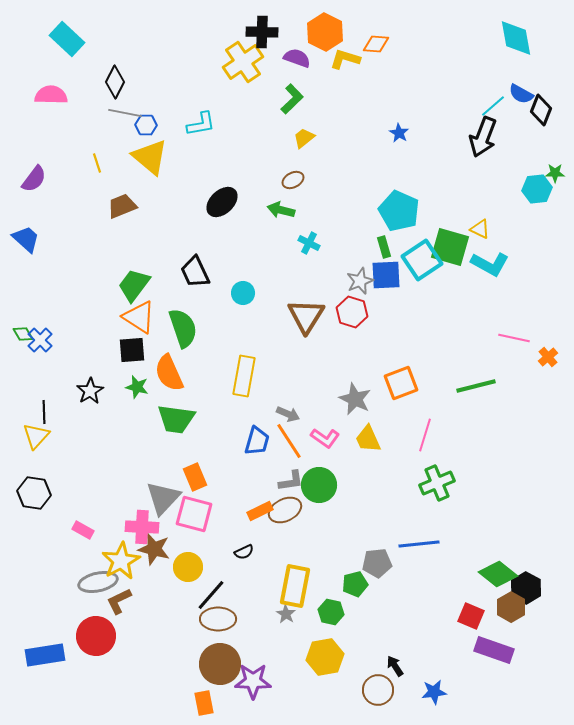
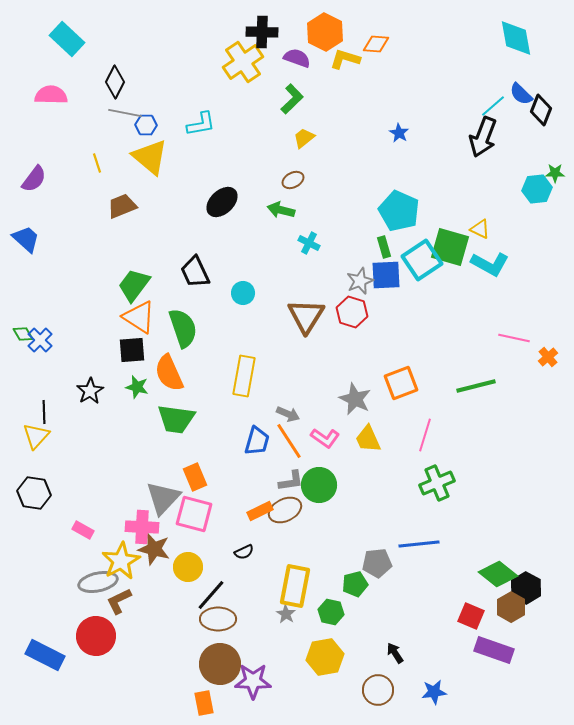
blue semicircle at (521, 94): rotated 15 degrees clockwise
blue rectangle at (45, 655): rotated 36 degrees clockwise
black arrow at (395, 666): moved 13 px up
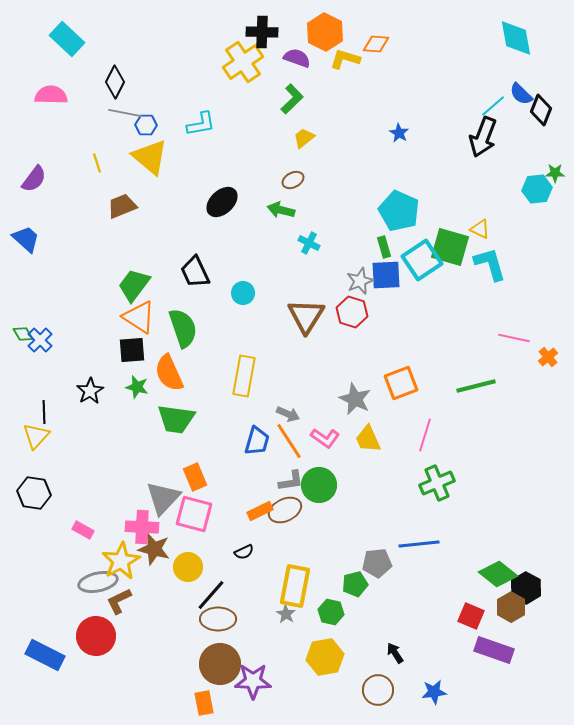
cyan L-shape at (490, 264): rotated 135 degrees counterclockwise
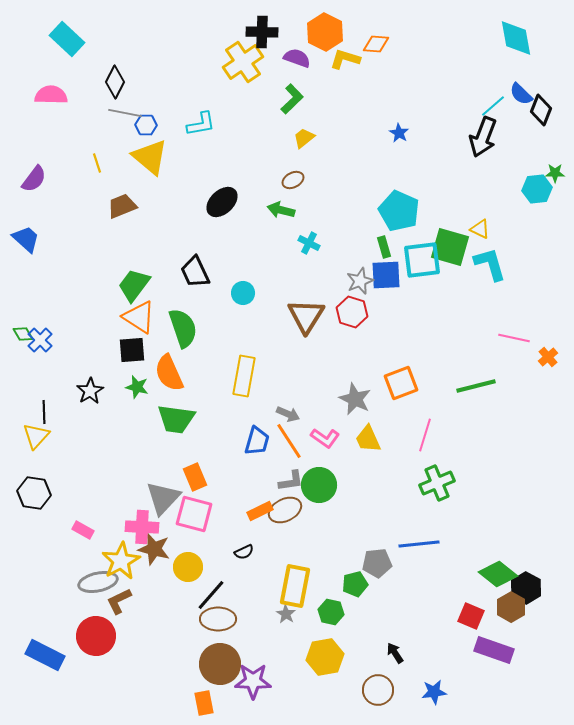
cyan square at (422, 260): rotated 27 degrees clockwise
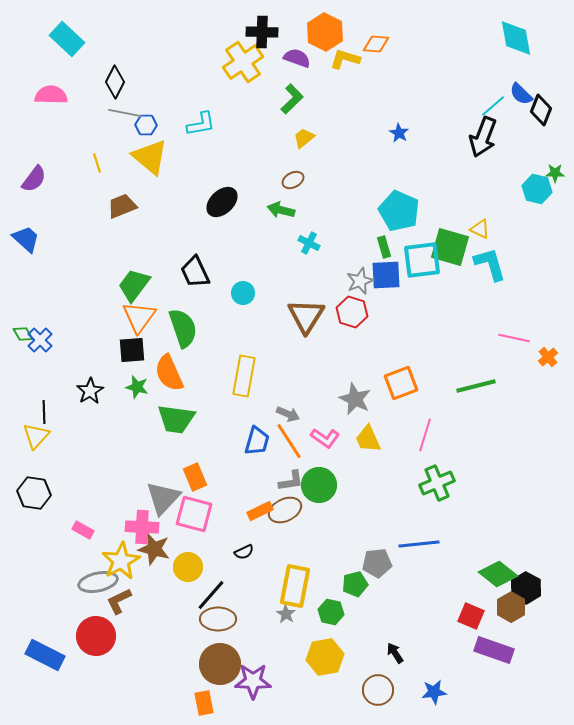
cyan hexagon at (537, 189): rotated 20 degrees clockwise
orange triangle at (139, 317): rotated 33 degrees clockwise
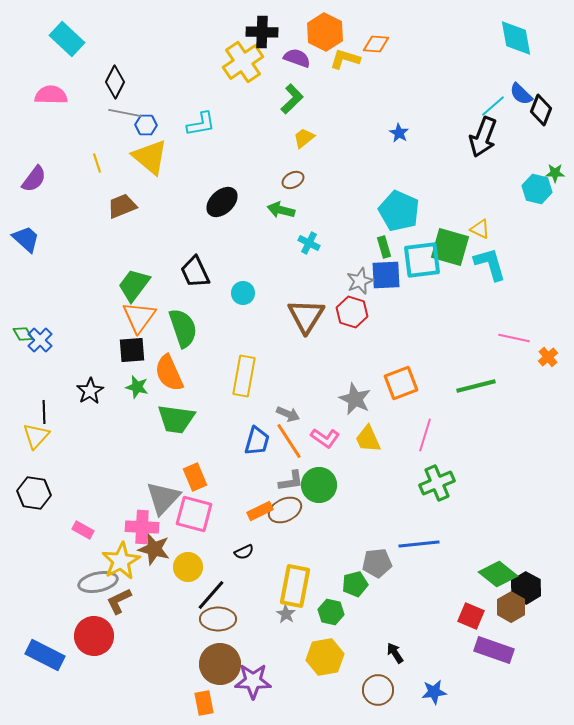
red circle at (96, 636): moved 2 px left
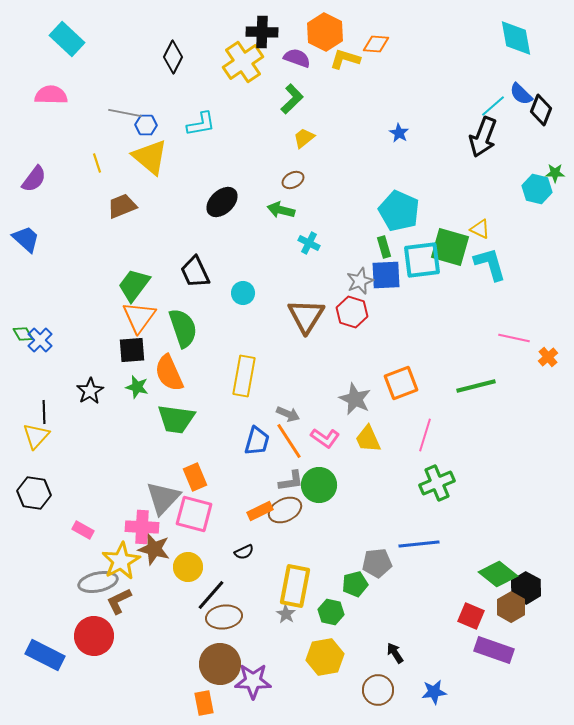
black diamond at (115, 82): moved 58 px right, 25 px up
brown ellipse at (218, 619): moved 6 px right, 2 px up; rotated 8 degrees counterclockwise
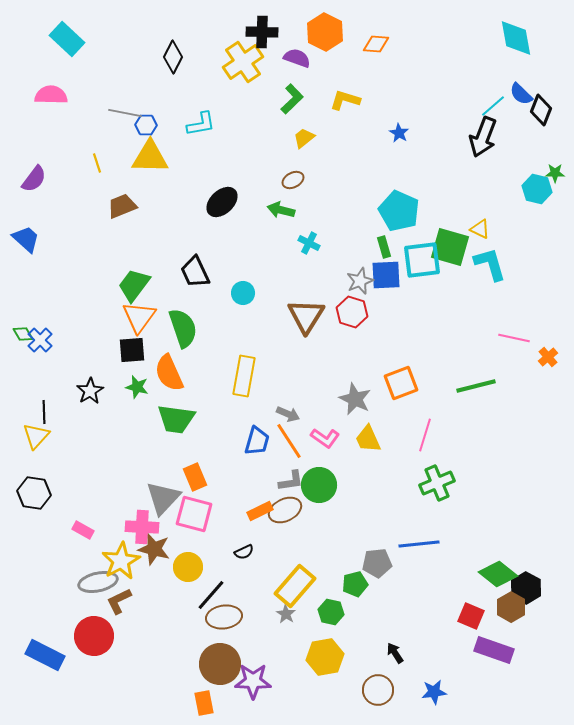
yellow L-shape at (345, 59): moved 41 px down
yellow triangle at (150, 157): rotated 39 degrees counterclockwise
yellow rectangle at (295, 586): rotated 30 degrees clockwise
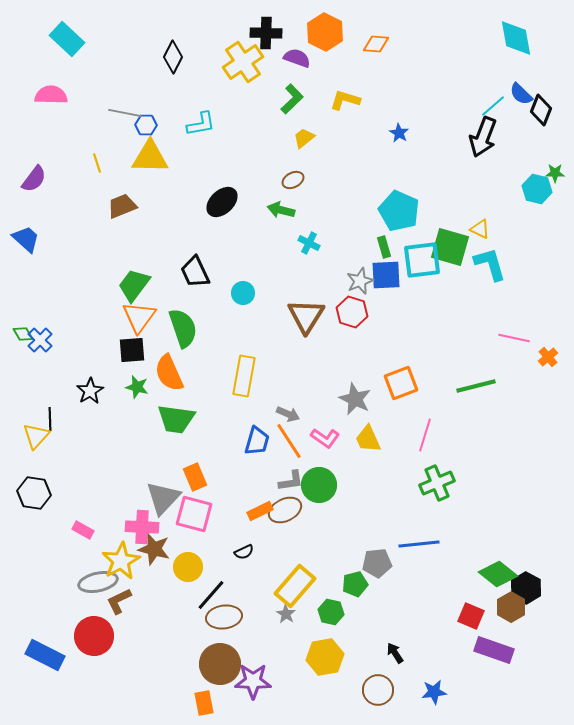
black cross at (262, 32): moved 4 px right, 1 px down
black line at (44, 412): moved 6 px right, 7 px down
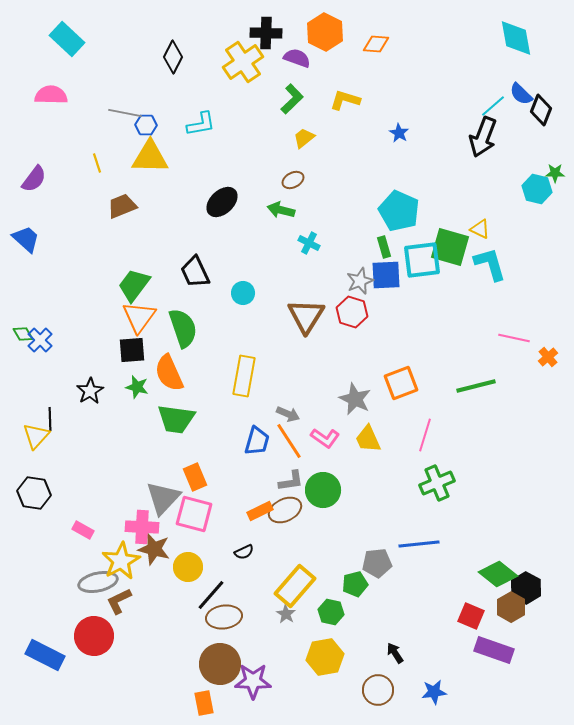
green circle at (319, 485): moved 4 px right, 5 px down
